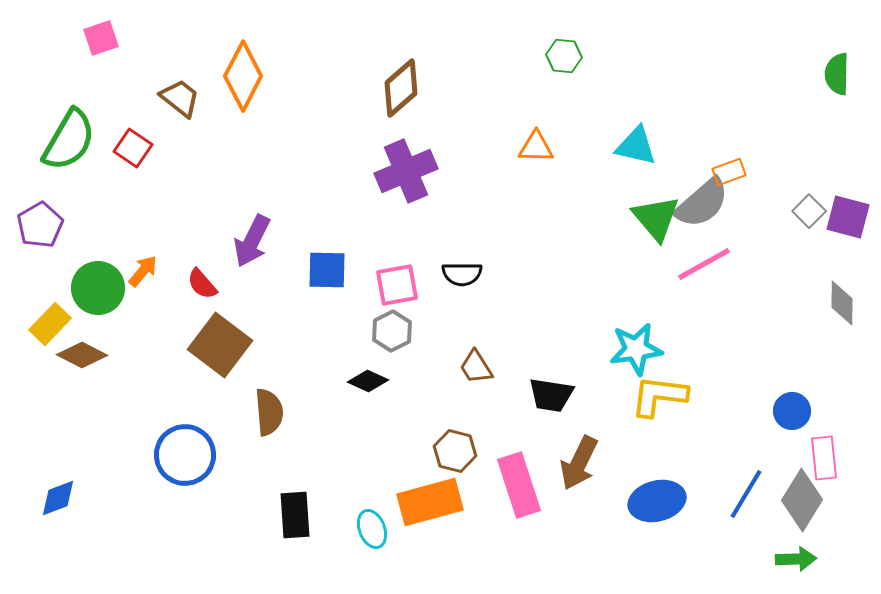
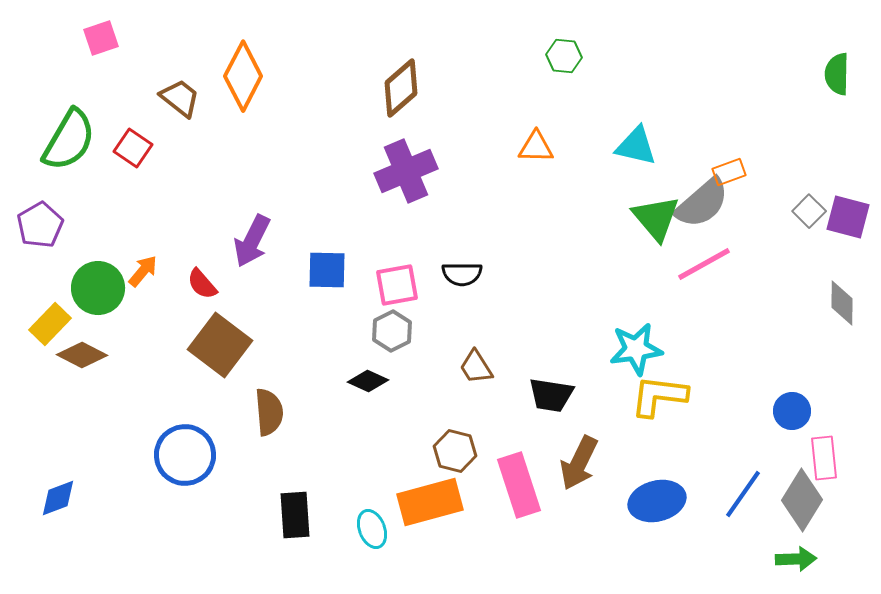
blue line at (746, 494): moved 3 px left; rotated 4 degrees clockwise
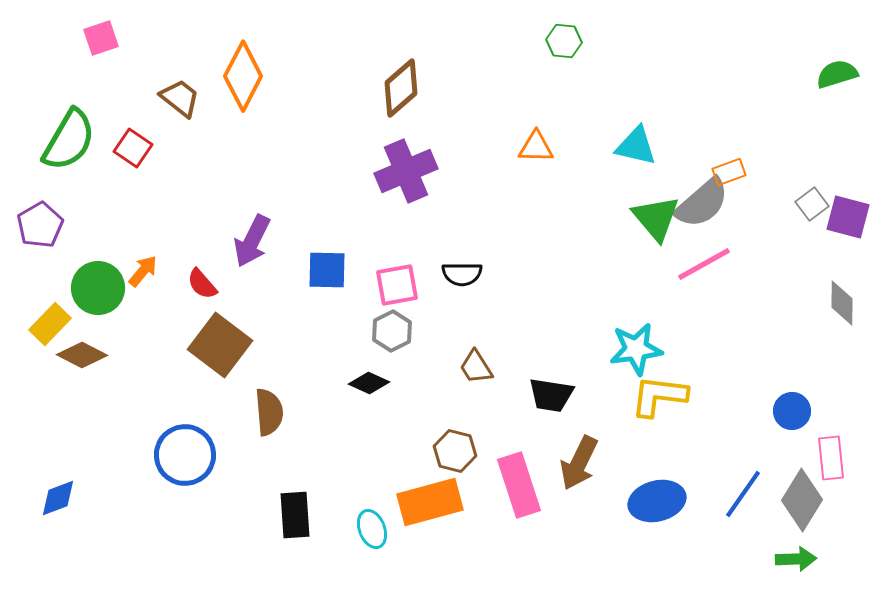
green hexagon at (564, 56): moved 15 px up
green semicircle at (837, 74): rotated 72 degrees clockwise
gray square at (809, 211): moved 3 px right, 7 px up; rotated 8 degrees clockwise
black diamond at (368, 381): moved 1 px right, 2 px down
pink rectangle at (824, 458): moved 7 px right
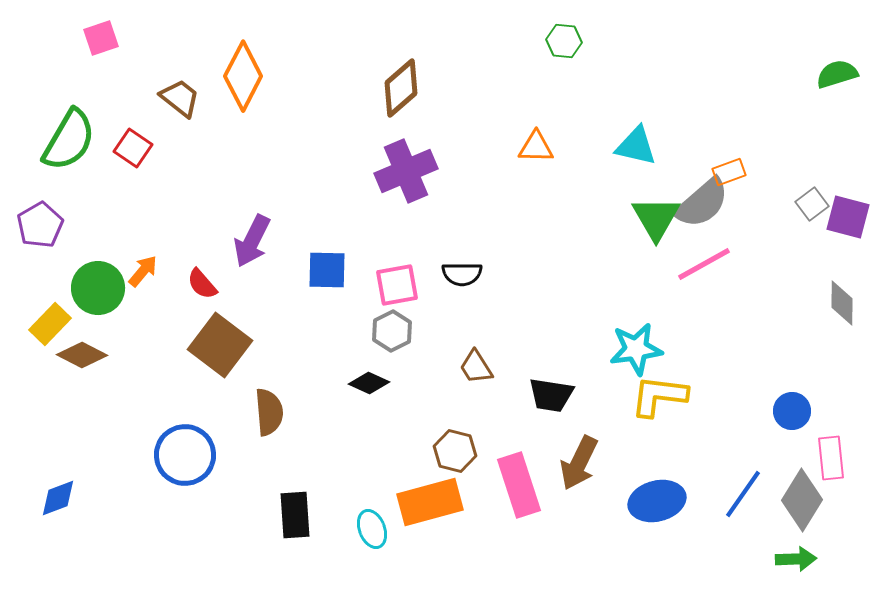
green triangle at (656, 218): rotated 10 degrees clockwise
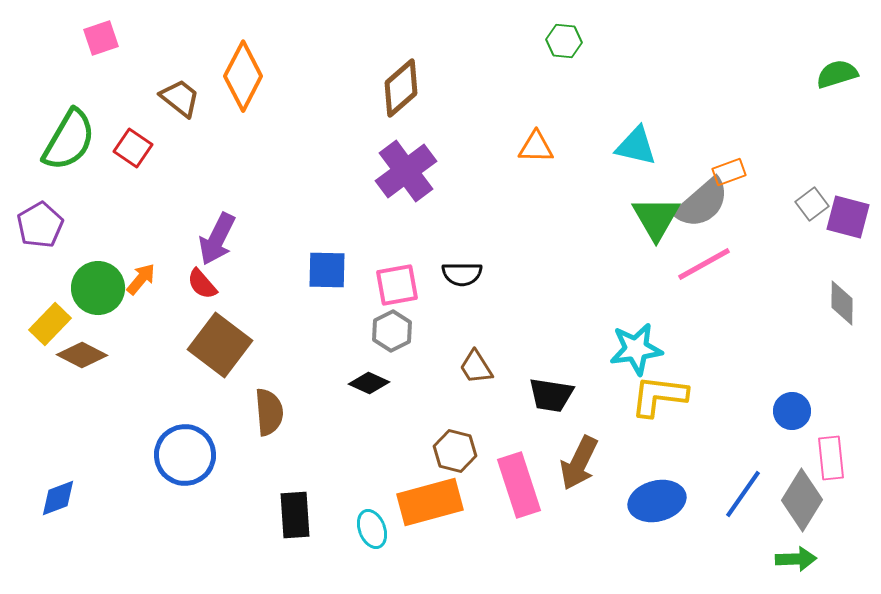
purple cross at (406, 171): rotated 14 degrees counterclockwise
purple arrow at (252, 241): moved 35 px left, 2 px up
orange arrow at (143, 271): moved 2 px left, 8 px down
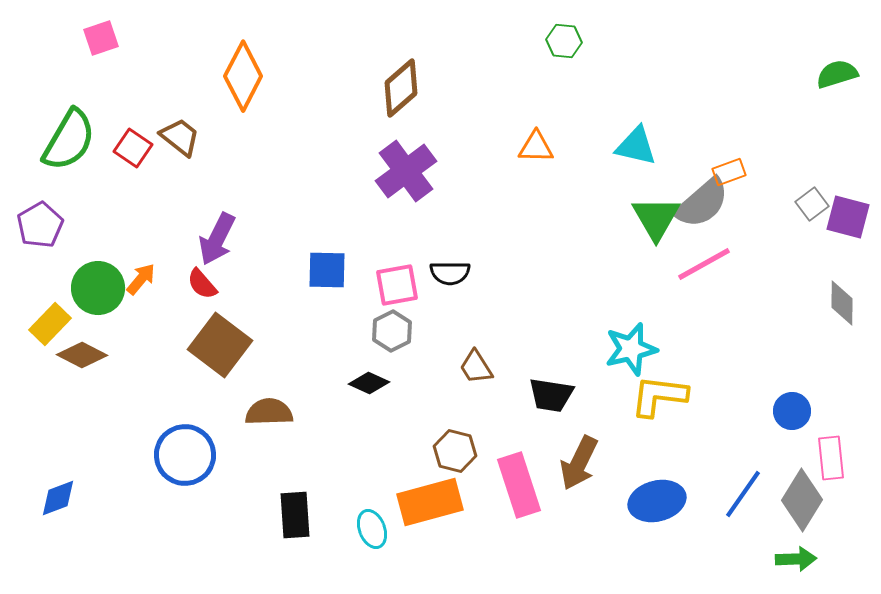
brown trapezoid at (180, 98): moved 39 px down
black semicircle at (462, 274): moved 12 px left, 1 px up
cyan star at (636, 349): moved 5 px left; rotated 6 degrees counterclockwise
brown semicircle at (269, 412): rotated 87 degrees counterclockwise
